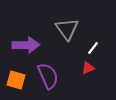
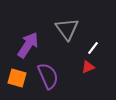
purple arrow: moved 2 px right; rotated 56 degrees counterclockwise
red triangle: moved 1 px up
orange square: moved 1 px right, 2 px up
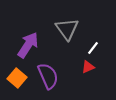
orange square: rotated 24 degrees clockwise
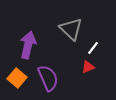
gray triangle: moved 4 px right; rotated 10 degrees counterclockwise
purple arrow: rotated 20 degrees counterclockwise
purple semicircle: moved 2 px down
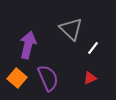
red triangle: moved 2 px right, 11 px down
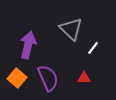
red triangle: moved 6 px left; rotated 24 degrees clockwise
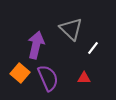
purple arrow: moved 8 px right
orange square: moved 3 px right, 5 px up
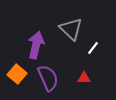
orange square: moved 3 px left, 1 px down
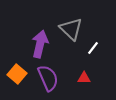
purple arrow: moved 4 px right, 1 px up
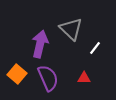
white line: moved 2 px right
